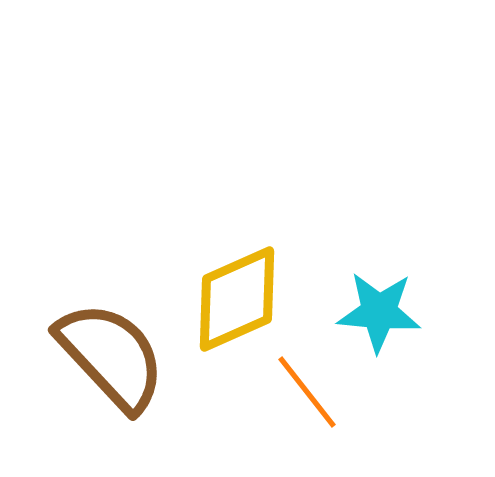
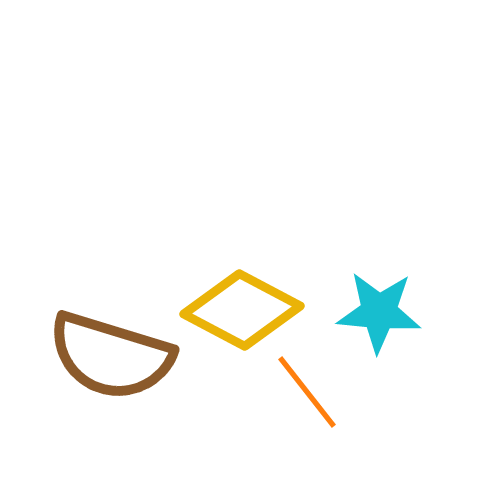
yellow diamond: moved 5 px right, 11 px down; rotated 52 degrees clockwise
brown semicircle: rotated 150 degrees clockwise
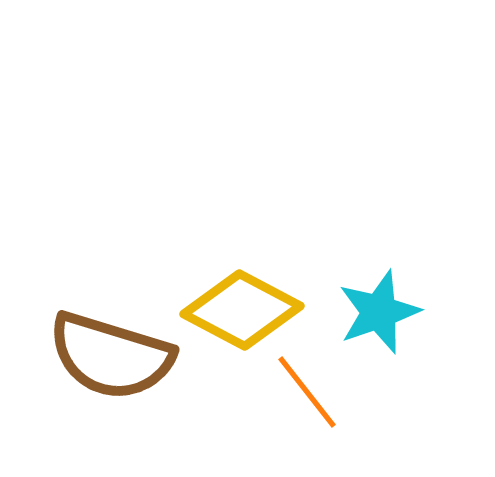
cyan star: rotated 24 degrees counterclockwise
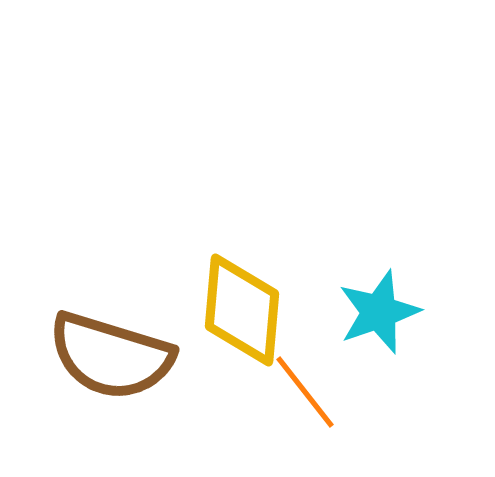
yellow diamond: rotated 67 degrees clockwise
orange line: moved 2 px left
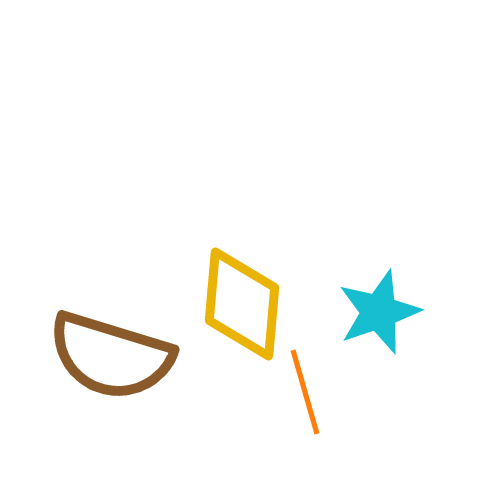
yellow diamond: moved 6 px up
orange line: rotated 22 degrees clockwise
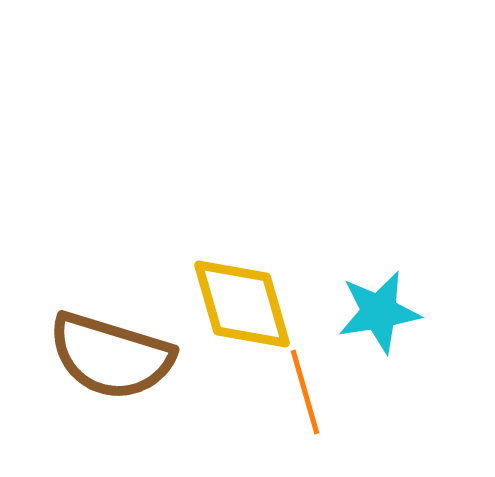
yellow diamond: rotated 21 degrees counterclockwise
cyan star: rotated 10 degrees clockwise
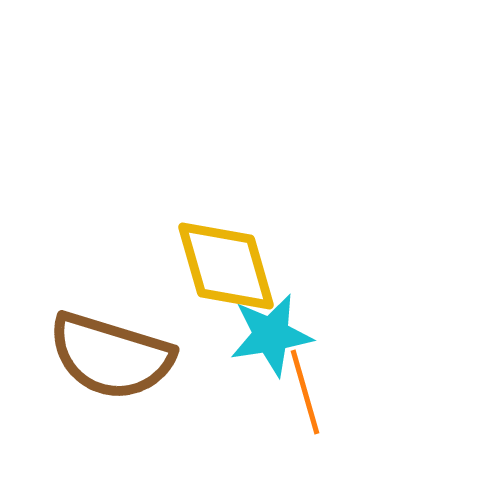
yellow diamond: moved 16 px left, 38 px up
cyan star: moved 108 px left, 23 px down
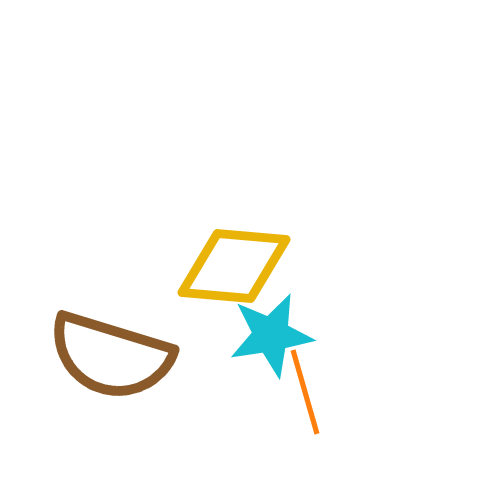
yellow diamond: moved 8 px right; rotated 69 degrees counterclockwise
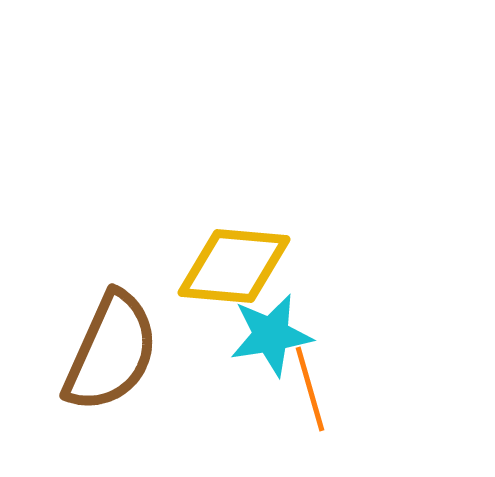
brown semicircle: moved 4 px up; rotated 83 degrees counterclockwise
orange line: moved 5 px right, 3 px up
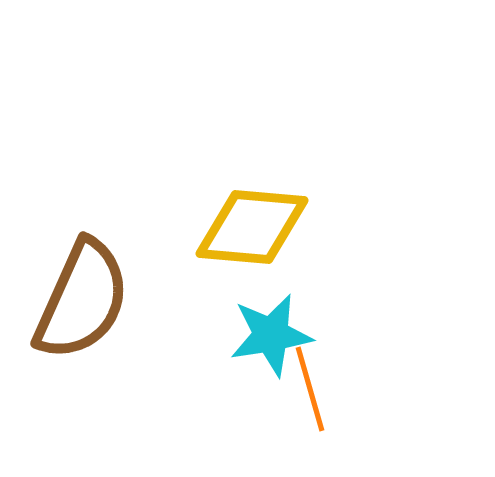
yellow diamond: moved 18 px right, 39 px up
brown semicircle: moved 29 px left, 52 px up
